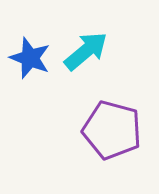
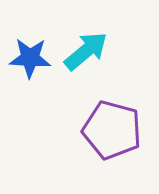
blue star: rotated 18 degrees counterclockwise
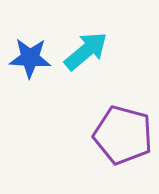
purple pentagon: moved 11 px right, 5 px down
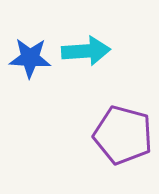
cyan arrow: rotated 36 degrees clockwise
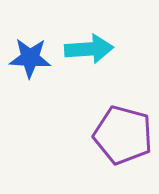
cyan arrow: moved 3 px right, 2 px up
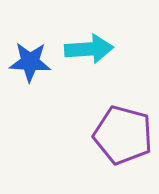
blue star: moved 4 px down
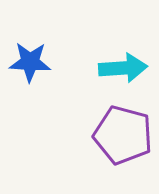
cyan arrow: moved 34 px right, 19 px down
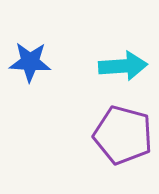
cyan arrow: moved 2 px up
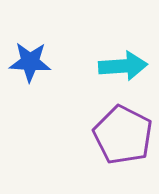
purple pentagon: rotated 12 degrees clockwise
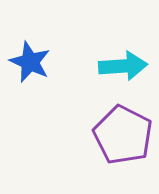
blue star: rotated 21 degrees clockwise
